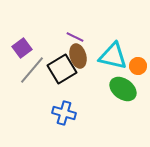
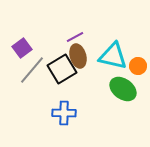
purple line: rotated 54 degrees counterclockwise
blue cross: rotated 15 degrees counterclockwise
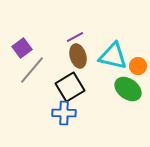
black square: moved 8 px right, 18 px down
green ellipse: moved 5 px right
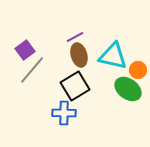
purple square: moved 3 px right, 2 px down
brown ellipse: moved 1 px right, 1 px up
orange circle: moved 4 px down
black square: moved 5 px right, 1 px up
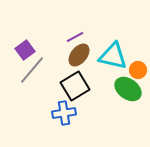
brown ellipse: rotated 55 degrees clockwise
blue cross: rotated 10 degrees counterclockwise
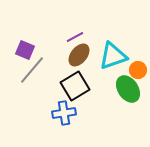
purple square: rotated 30 degrees counterclockwise
cyan triangle: rotated 32 degrees counterclockwise
green ellipse: rotated 20 degrees clockwise
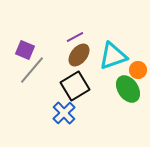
blue cross: rotated 35 degrees counterclockwise
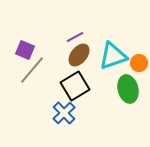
orange circle: moved 1 px right, 7 px up
green ellipse: rotated 20 degrees clockwise
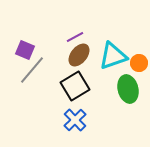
blue cross: moved 11 px right, 7 px down
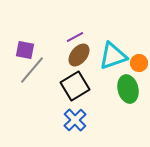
purple square: rotated 12 degrees counterclockwise
